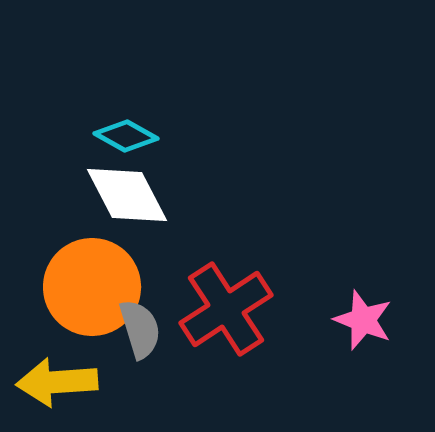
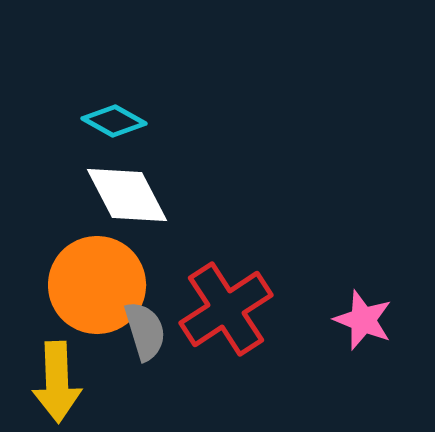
cyan diamond: moved 12 px left, 15 px up
orange circle: moved 5 px right, 2 px up
gray semicircle: moved 5 px right, 2 px down
yellow arrow: rotated 88 degrees counterclockwise
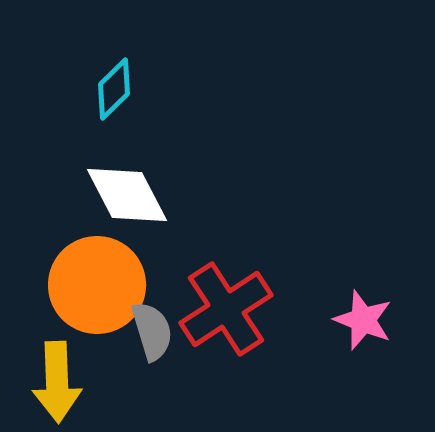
cyan diamond: moved 32 px up; rotated 74 degrees counterclockwise
gray semicircle: moved 7 px right
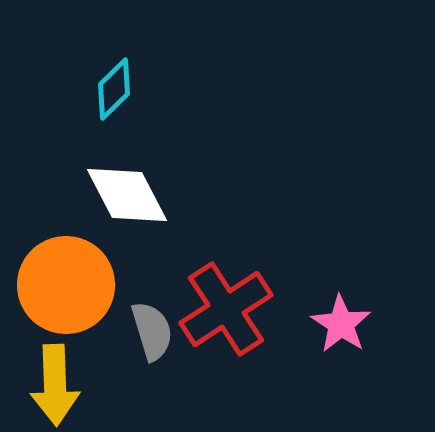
orange circle: moved 31 px left
pink star: moved 22 px left, 4 px down; rotated 12 degrees clockwise
yellow arrow: moved 2 px left, 3 px down
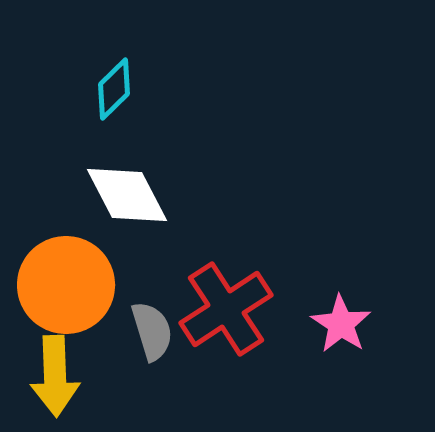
yellow arrow: moved 9 px up
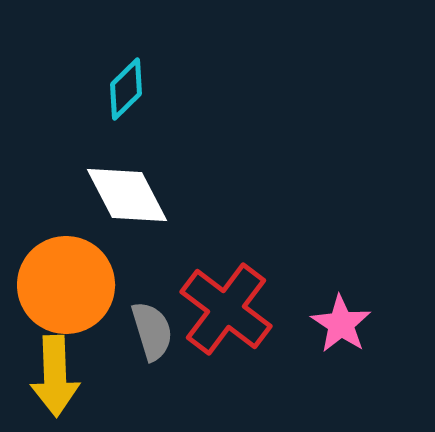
cyan diamond: moved 12 px right
red cross: rotated 20 degrees counterclockwise
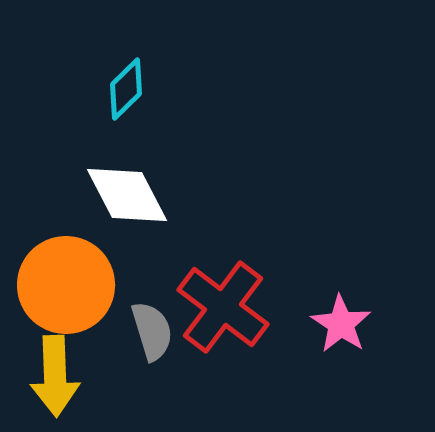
red cross: moved 3 px left, 2 px up
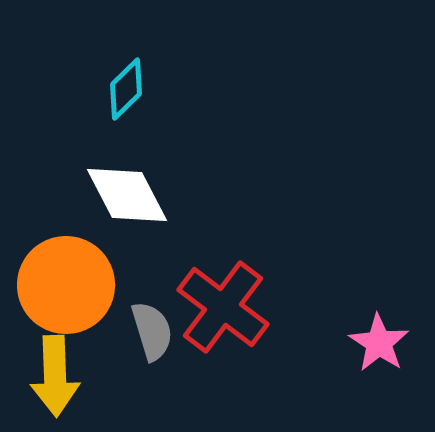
pink star: moved 38 px right, 19 px down
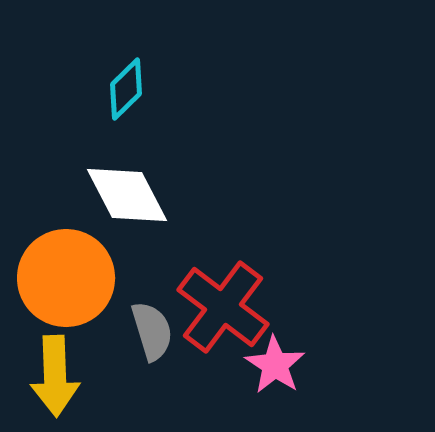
orange circle: moved 7 px up
pink star: moved 104 px left, 22 px down
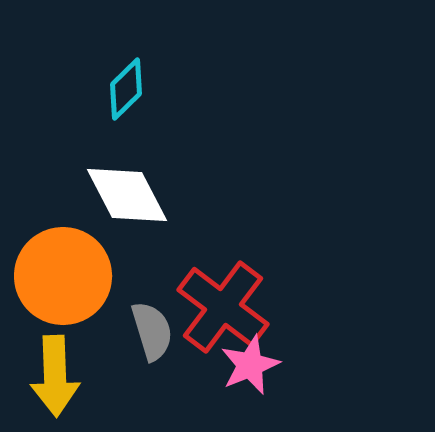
orange circle: moved 3 px left, 2 px up
pink star: moved 25 px left; rotated 16 degrees clockwise
